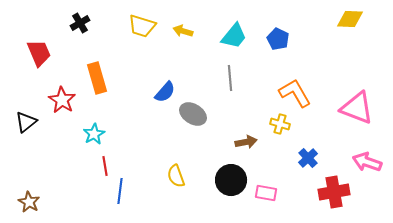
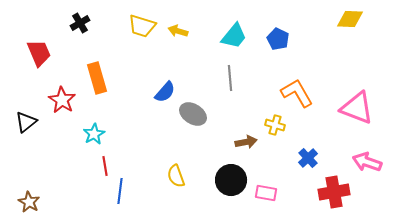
yellow arrow: moved 5 px left
orange L-shape: moved 2 px right
yellow cross: moved 5 px left, 1 px down
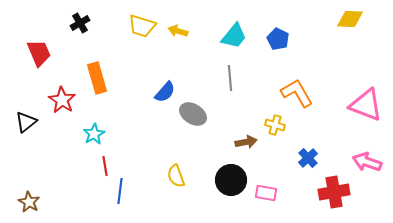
pink triangle: moved 9 px right, 3 px up
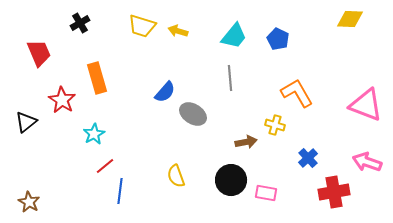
red line: rotated 60 degrees clockwise
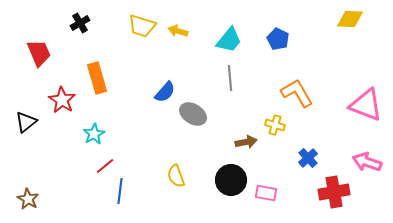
cyan trapezoid: moved 5 px left, 4 px down
brown star: moved 1 px left, 3 px up
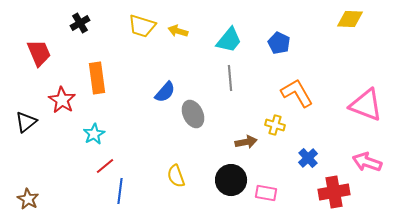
blue pentagon: moved 1 px right, 4 px down
orange rectangle: rotated 8 degrees clockwise
gray ellipse: rotated 32 degrees clockwise
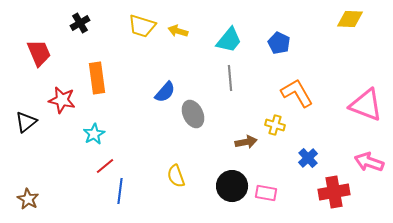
red star: rotated 20 degrees counterclockwise
pink arrow: moved 2 px right
black circle: moved 1 px right, 6 px down
